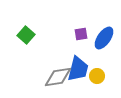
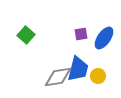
yellow circle: moved 1 px right
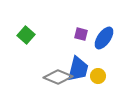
purple square: rotated 24 degrees clockwise
gray diamond: rotated 32 degrees clockwise
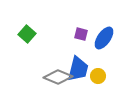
green square: moved 1 px right, 1 px up
